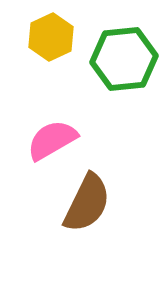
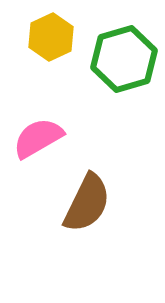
green hexagon: rotated 10 degrees counterclockwise
pink semicircle: moved 14 px left, 2 px up
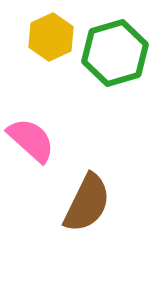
green hexagon: moved 9 px left, 6 px up
pink semicircle: moved 7 px left, 2 px down; rotated 72 degrees clockwise
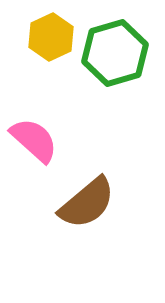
pink semicircle: moved 3 px right
brown semicircle: rotated 24 degrees clockwise
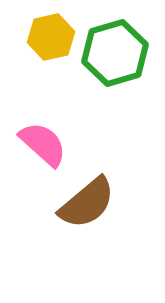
yellow hexagon: rotated 12 degrees clockwise
pink semicircle: moved 9 px right, 4 px down
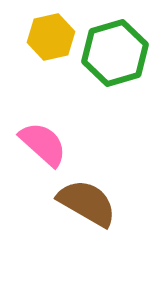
brown semicircle: rotated 110 degrees counterclockwise
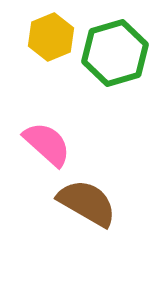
yellow hexagon: rotated 9 degrees counterclockwise
pink semicircle: moved 4 px right
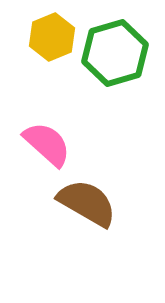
yellow hexagon: moved 1 px right
